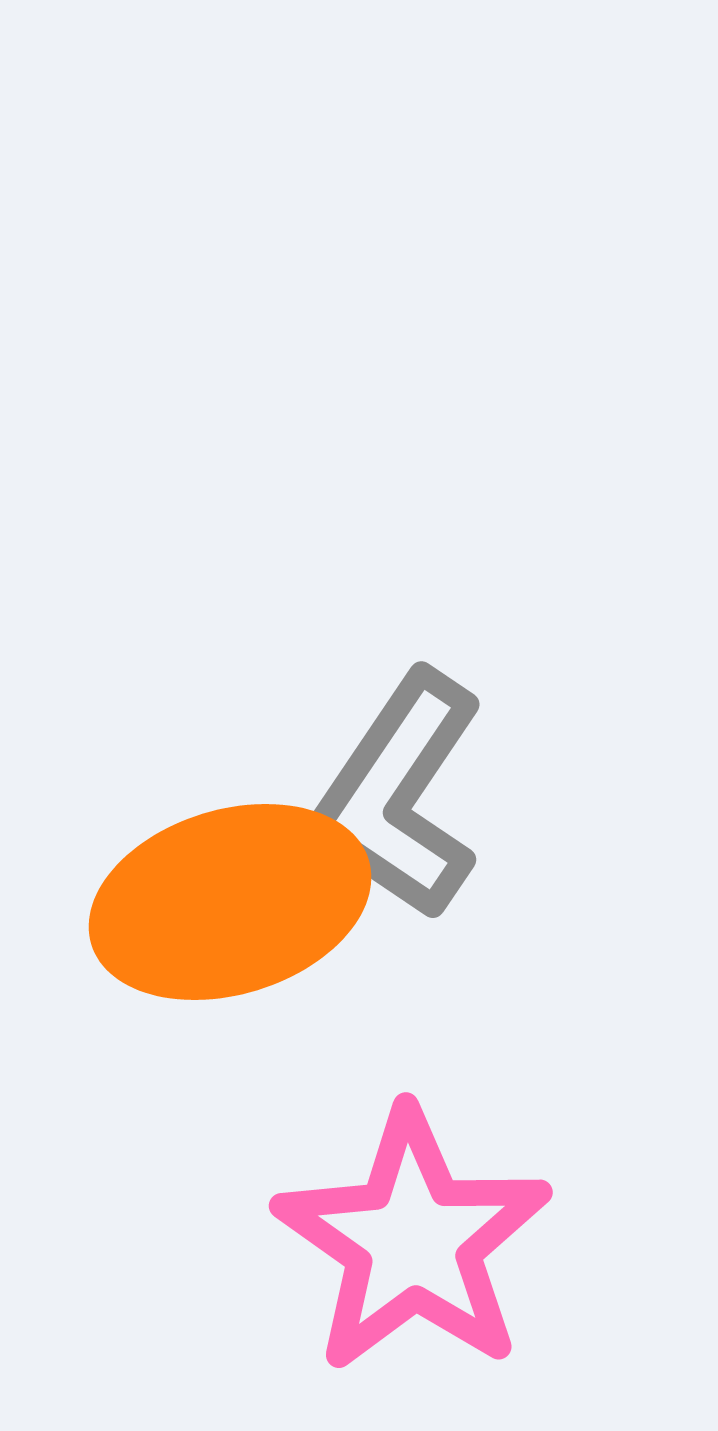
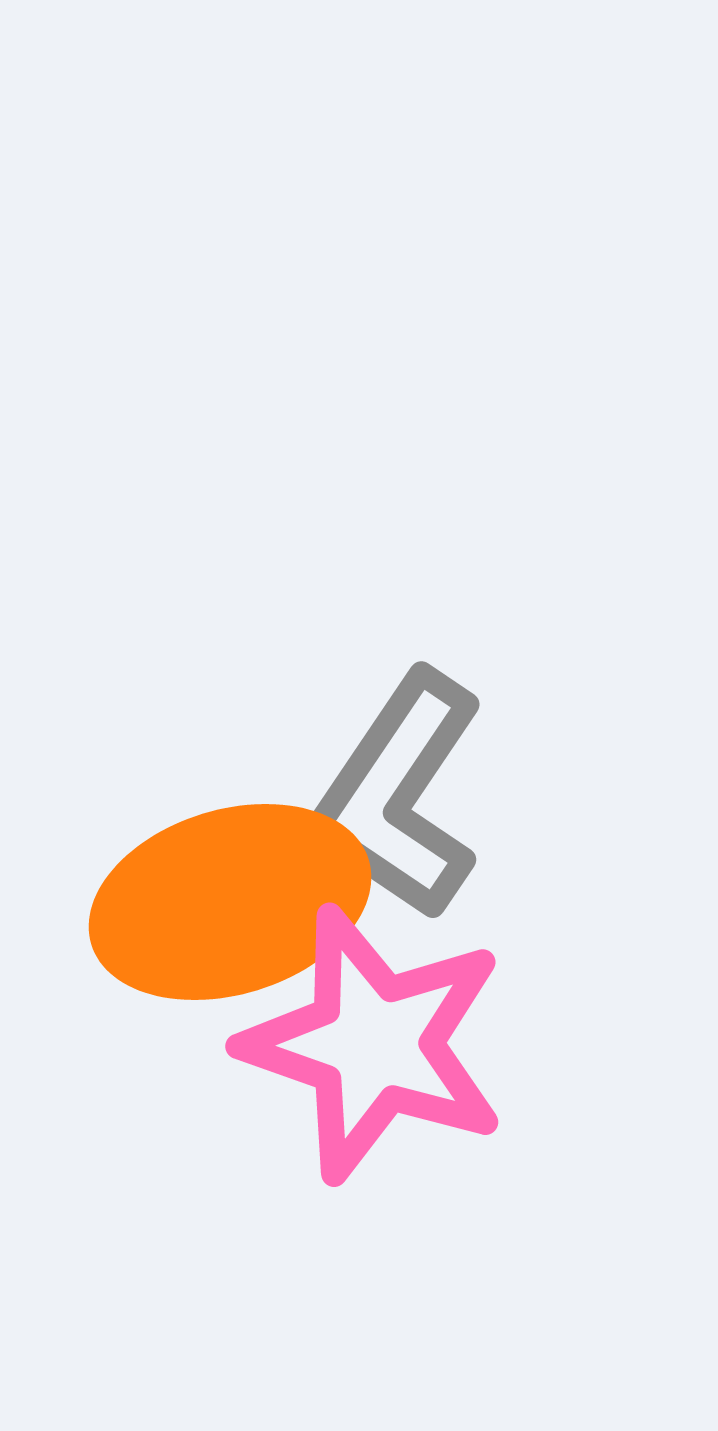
pink star: moved 39 px left, 197 px up; rotated 16 degrees counterclockwise
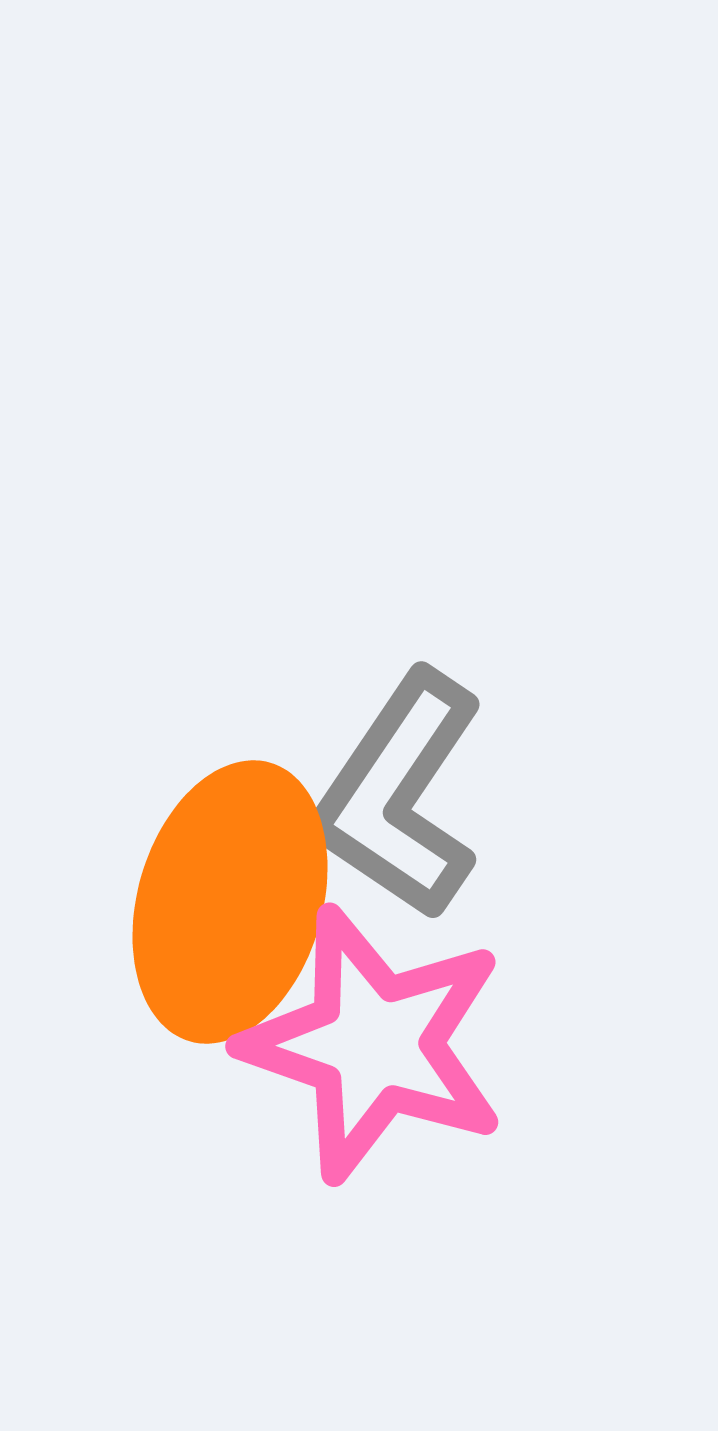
orange ellipse: rotated 57 degrees counterclockwise
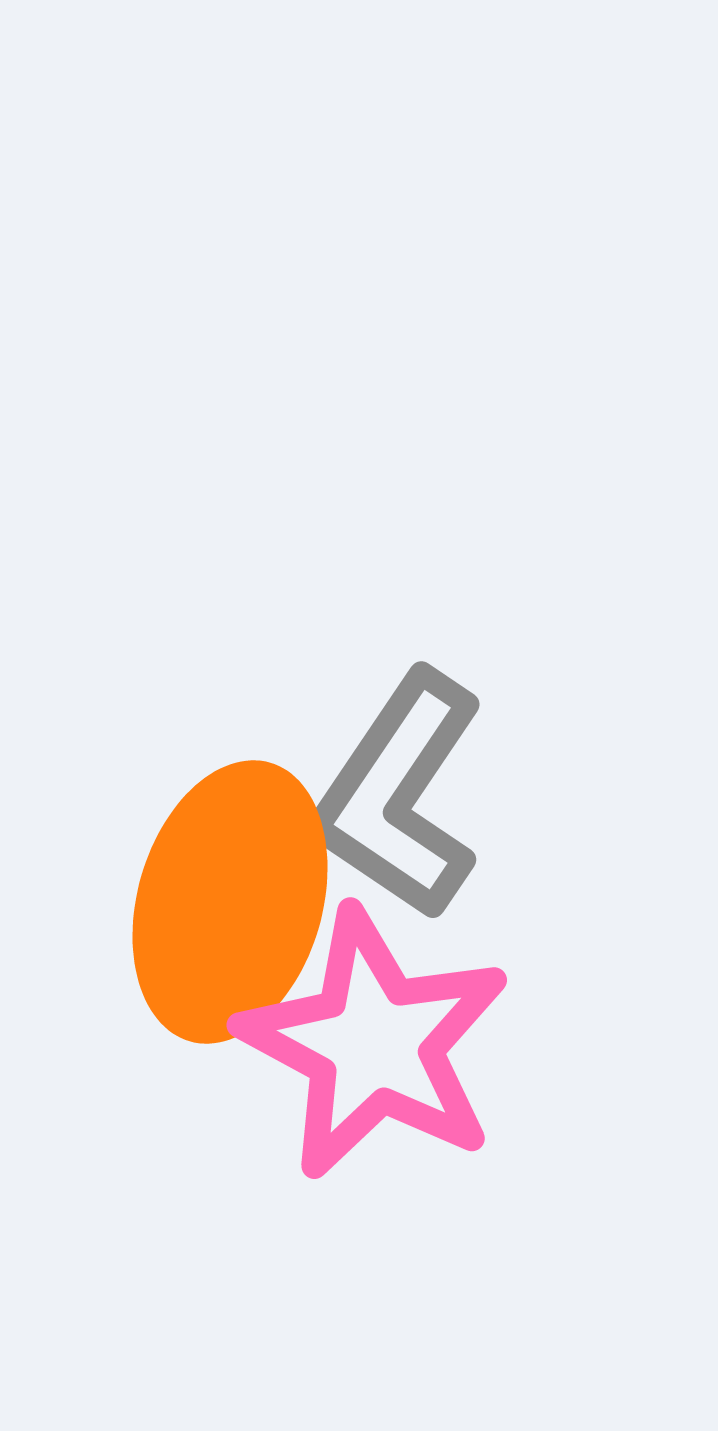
pink star: rotated 9 degrees clockwise
